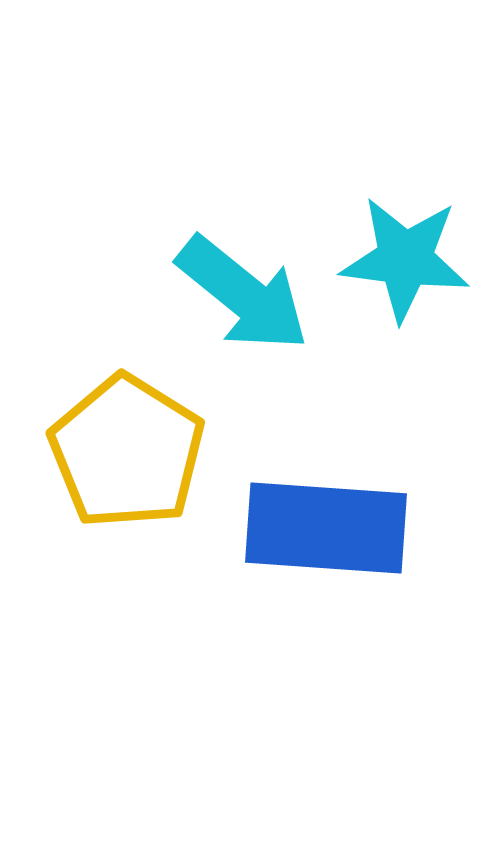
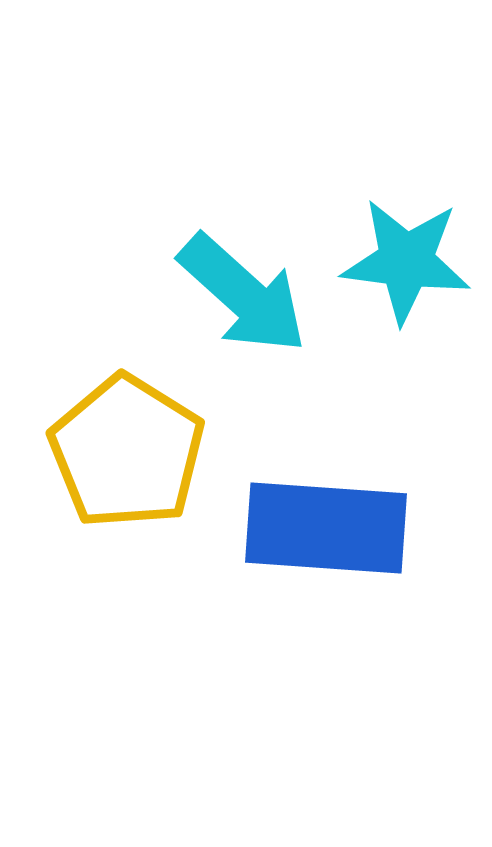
cyan star: moved 1 px right, 2 px down
cyan arrow: rotated 3 degrees clockwise
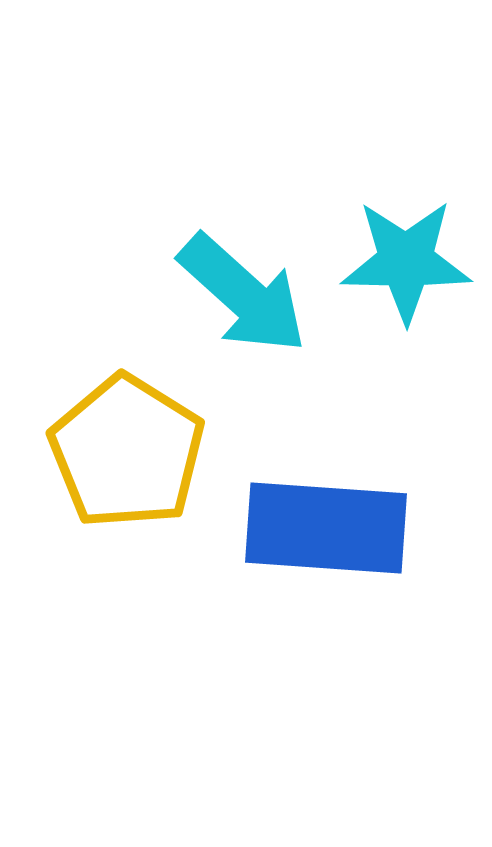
cyan star: rotated 6 degrees counterclockwise
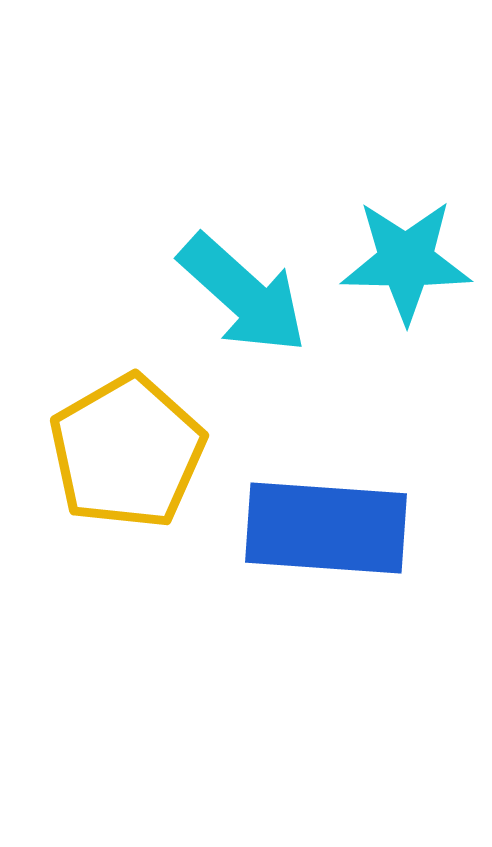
yellow pentagon: rotated 10 degrees clockwise
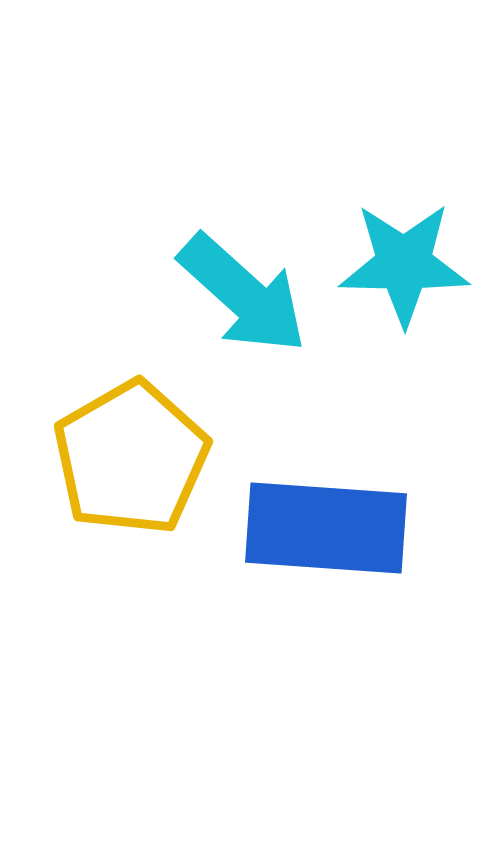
cyan star: moved 2 px left, 3 px down
yellow pentagon: moved 4 px right, 6 px down
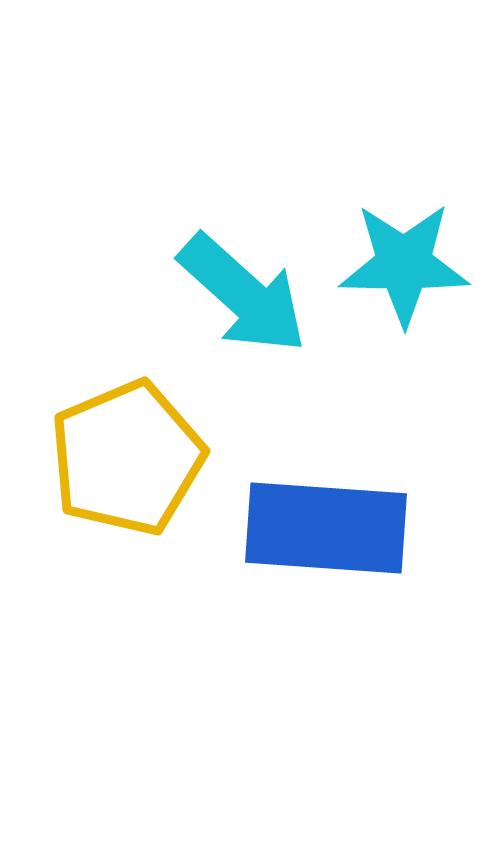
yellow pentagon: moved 4 px left; rotated 7 degrees clockwise
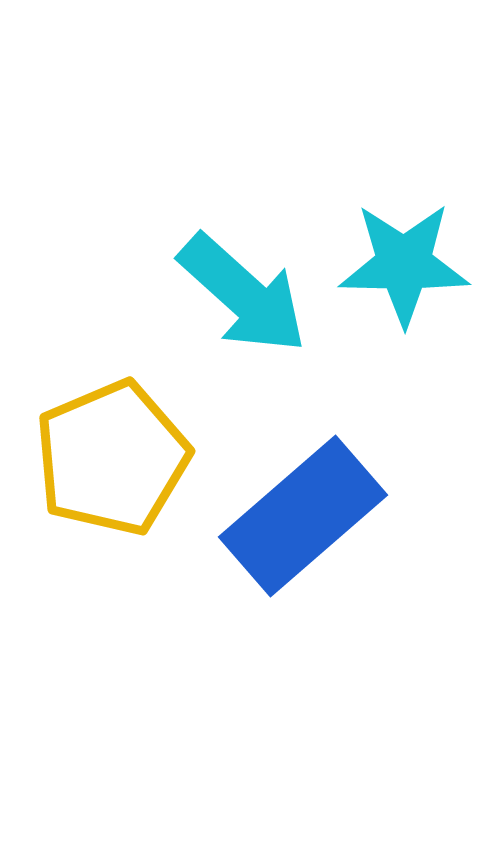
yellow pentagon: moved 15 px left
blue rectangle: moved 23 px left, 12 px up; rotated 45 degrees counterclockwise
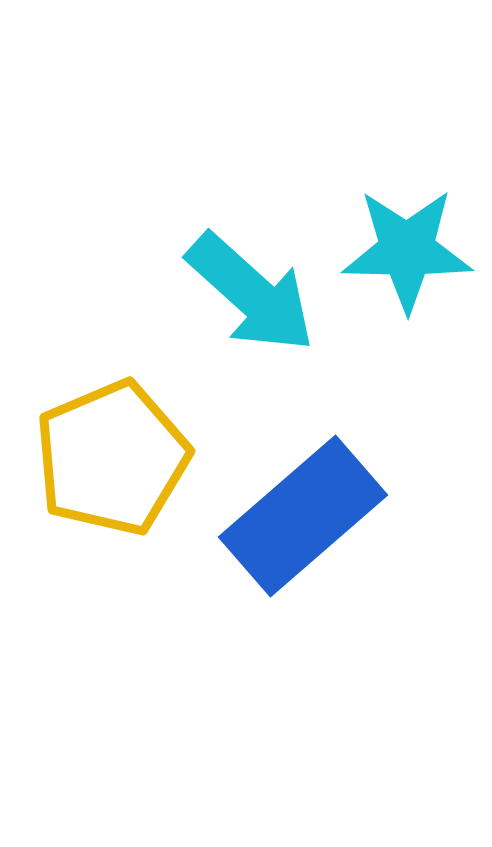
cyan star: moved 3 px right, 14 px up
cyan arrow: moved 8 px right, 1 px up
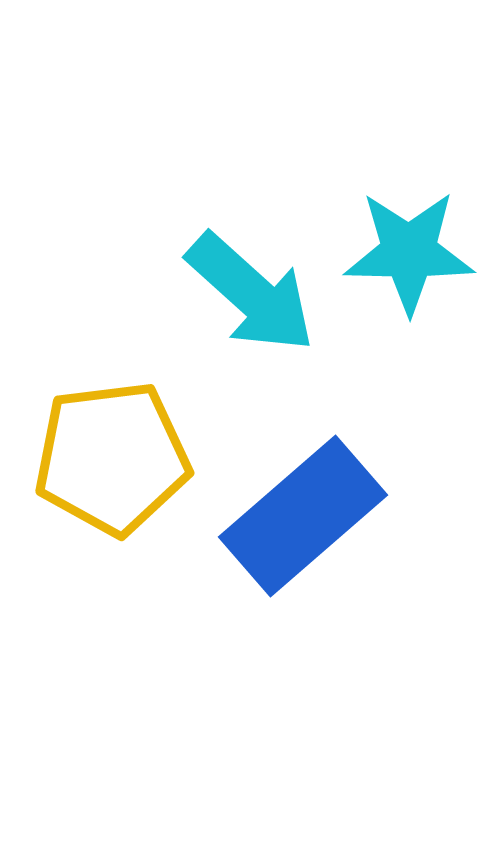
cyan star: moved 2 px right, 2 px down
yellow pentagon: rotated 16 degrees clockwise
